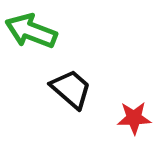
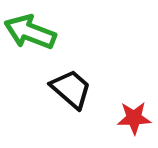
green arrow: moved 1 px left, 1 px down
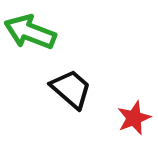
red star: rotated 20 degrees counterclockwise
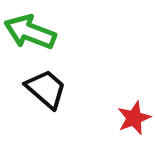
black trapezoid: moved 25 px left
